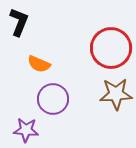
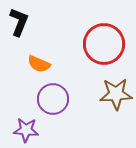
red circle: moved 7 px left, 4 px up
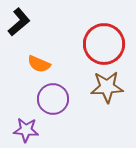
black L-shape: rotated 28 degrees clockwise
brown star: moved 9 px left, 7 px up
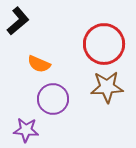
black L-shape: moved 1 px left, 1 px up
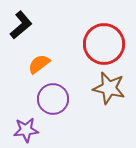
black L-shape: moved 3 px right, 4 px down
orange semicircle: rotated 120 degrees clockwise
brown star: moved 2 px right, 1 px down; rotated 16 degrees clockwise
purple star: rotated 10 degrees counterclockwise
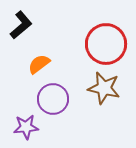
red circle: moved 2 px right
brown star: moved 5 px left
purple star: moved 3 px up
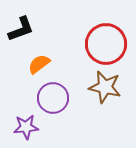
black L-shape: moved 4 px down; rotated 20 degrees clockwise
brown star: moved 1 px right, 1 px up
purple circle: moved 1 px up
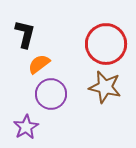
black L-shape: moved 4 px right, 5 px down; rotated 56 degrees counterclockwise
purple circle: moved 2 px left, 4 px up
purple star: rotated 25 degrees counterclockwise
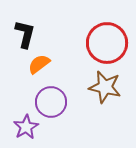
red circle: moved 1 px right, 1 px up
purple circle: moved 8 px down
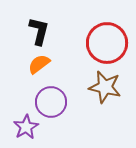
black L-shape: moved 14 px right, 3 px up
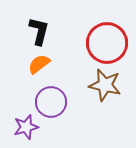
brown star: moved 2 px up
purple star: rotated 15 degrees clockwise
